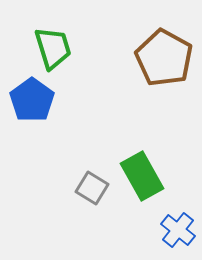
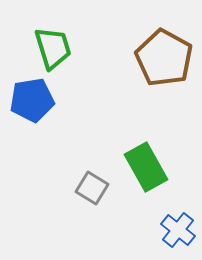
blue pentagon: rotated 27 degrees clockwise
green rectangle: moved 4 px right, 9 px up
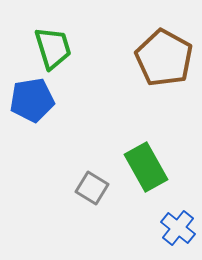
blue cross: moved 2 px up
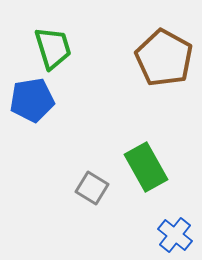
blue cross: moved 3 px left, 7 px down
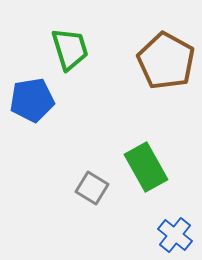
green trapezoid: moved 17 px right, 1 px down
brown pentagon: moved 2 px right, 3 px down
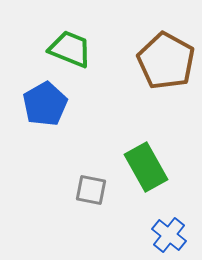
green trapezoid: rotated 51 degrees counterclockwise
blue pentagon: moved 13 px right, 4 px down; rotated 21 degrees counterclockwise
gray square: moved 1 px left, 2 px down; rotated 20 degrees counterclockwise
blue cross: moved 6 px left
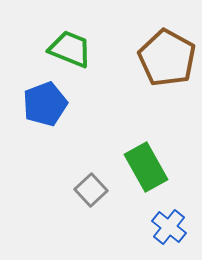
brown pentagon: moved 1 px right, 3 px up
blue pentagon: rotated 9 degrees clockwise
gray square: rotated 36 degrees clockwise
blue cross: moved 8 px up
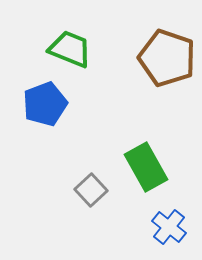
brown pentagon: rotated 10 degrees counterclockwise
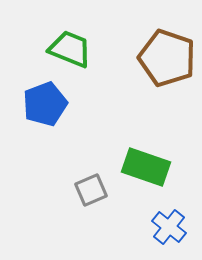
green rectangle: rotated 42 degrees counterclockwise
gray square: rotated 20 degrees clockwise
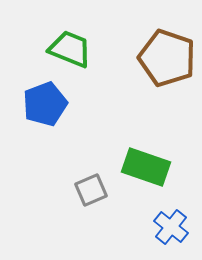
blue cross: moved 2 px right
